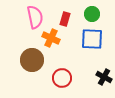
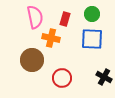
orange cross: rotated 12 degrees counterclockwise
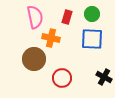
red rectangle: moved 2 px right, 2 px up
brown circle: moved 2 px right, 1 px up
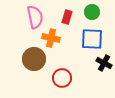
green circle: moved 2 px up
black cross: moved 14 px up
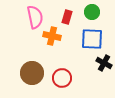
orange cross: moved 1 px right, 2 px up
brown circle: moved 2 px left, 14 px down
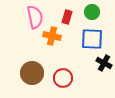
red circle: moved 1 px right
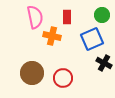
green circle: moved 10 px right, 3 px down
red rectangle: rotated 16 degrees counterclockwise
blue square: rotated 25 degrees counterclockwise
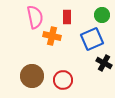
brown circle: moved 3 px down
red circle: moved 2 px down
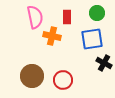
green circle: moved 5 px left, 2 px up
blue square: rotated 15 degrees clockwise
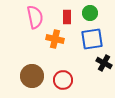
green circle: moved 7 px left
orange cross: moved 3 px right, 3 px down
